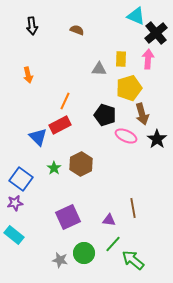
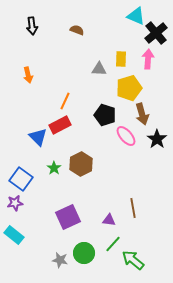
pink ellipse: rotated 25 degrees clockwise
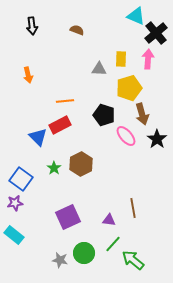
orange line: rotated 60 degrees clockwise
black pentagon: moved 1 px left
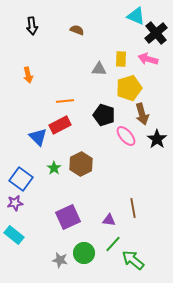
pink arrow: rotated 78 degrees counterclockwise
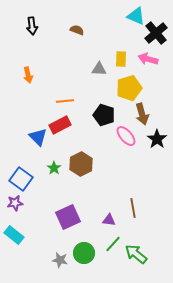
green arrow: moved 3 px right, 6 px up
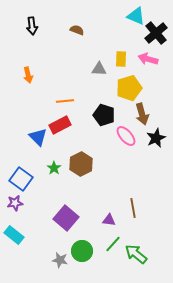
black star: moved 1 px left, 1 px up; rotated 12 degrees clockwise
purple square: moved 2 px left, 1 px down; rotated 25 degrees counterclockwise
green circle: moved 2 px left, 2 px up
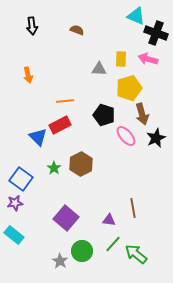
black cross: rotated 30 degrees counterclockwise
gray star: moved 1 px down; rotated 21 degrees clockwise
